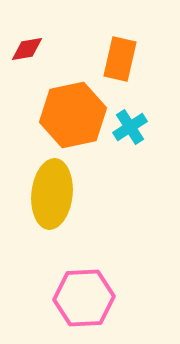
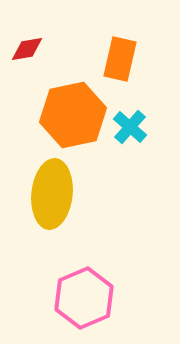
cyan cross: rotated 16 degrees counterclockwise
pink hexagon: rotated 20 degrees counterclockwise
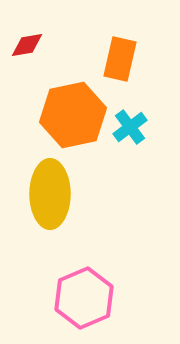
red diamond: moved 4 px up
cyan cross: rotated 12 degrees clockwise
yellow ellipse: moved 2 px left; rotated 6 degrees counterclockwise
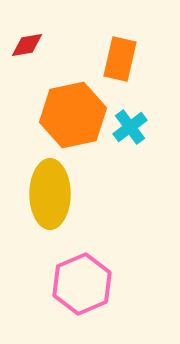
pink hexagon: moved 2 px left, 14 px up
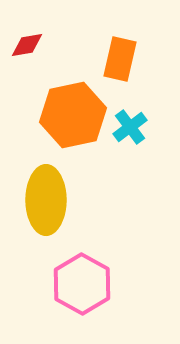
yellow ellipse: moved 4 px left, 6 px down
pink hexagon: rotated 8 degrees counterclockwise
